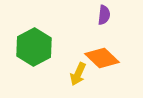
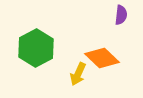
purple semicircle: moved 17 px right
green hexagon: moved 2 px right, 1 px down
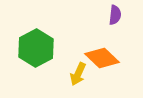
purple semicircle: moved 6 px left
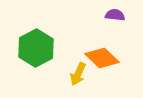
purple semicircle: rotated 90 degrees counterclockwise
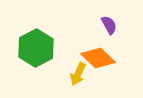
purple semicircle: moved 6 px left, 10 px down; rotated 54 degrees clockwise
orange diamond: moved 4 px left
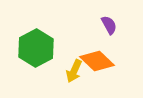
orange diamond: moved 1 px left, 3 px down
yellow arrow: moved 4 px left, 3 px up
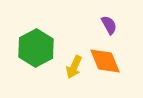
orange diamond: moved 8 px right; rotated 24 degrees clockwise
yellow arrow: moved 4 px up
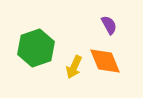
green hexagon: rotated 9 degrees clockwise
